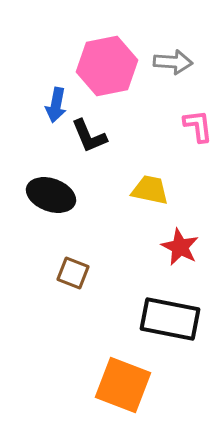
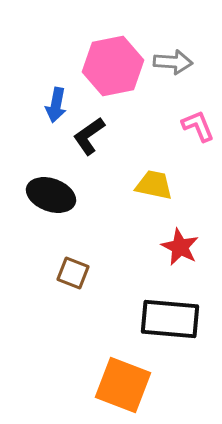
pink hexagon: moved 6 px right
pink L-shape: rotated 15 degrees counterclockwise
black L-shape: rotated 78 degrees clockwise
yellow trapezoid: moved 4 px right, 5 px up
black rectangle: rotated 6 degrees counterclockwise
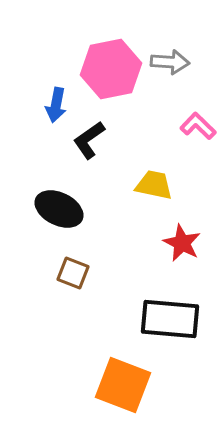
gray arrow: moved 3 px left
pink hexagon: moved 2 px left, 3 px down
pink L-shape: rotated 24 degrees counterclockwise
black L-shape: moved 4 px down
black ellipse: moved 8 px right, 14 px down; rotated 6 degrees clockwise
red star: moved 2 px right, 4 px up
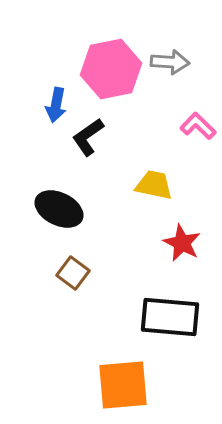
black L-shape: moved 1 px left, 3 px up
brown square: rotated 16 degrees clockwise
black rectangle: moved 2 px up
orange square: rotated 26 degrees counterclockwise
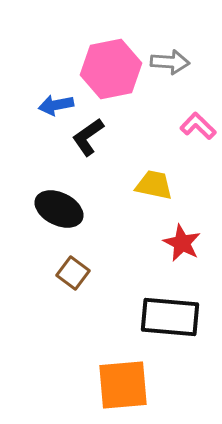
blue arrow: rotated 68 degrees clockwise
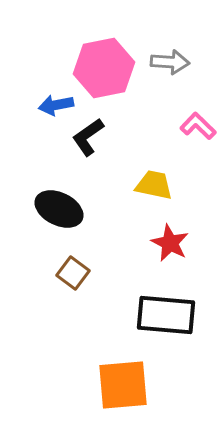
pink hexagon: moved 7 px left, 1 px up
red star: moved 12 px left
black rectangle: moved 4 px left, 2 px up
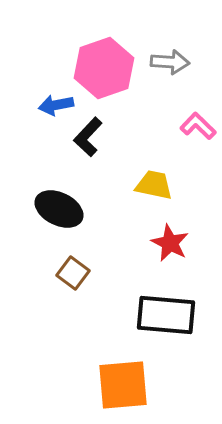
pink hexagon: rotated 8 degrees counterclockwise
black L-shape: rotated 12 degrees counterclockwise
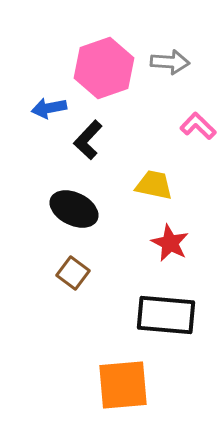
blue arrow: moved 7 px left, 3 px down
black L-shape: moved 3 px down
black ellipse: moved 15 px right
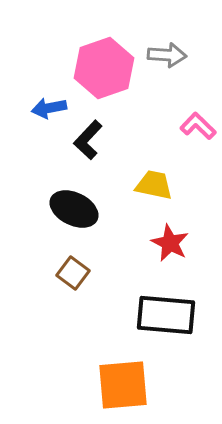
gray arrow: moved 3 px left, 7 px up
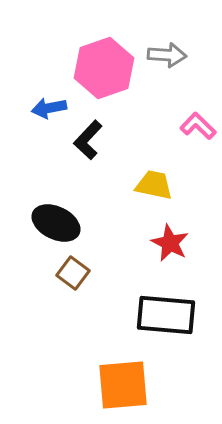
black ellipse: moved 18 px left, 14 px down
